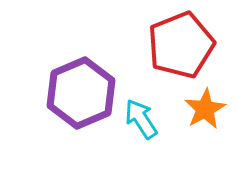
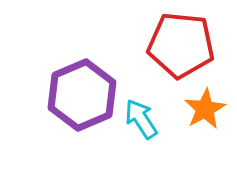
red pentagon: rotated 28 degrees clockwise
purple hexagon: moved 1 px right, 2 px down
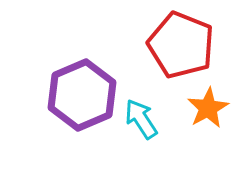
red pentagon: rotated 16 degrees clockwise
orange star: moved 3 px right, 1 px up
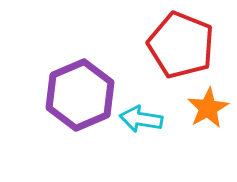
purple hexagon: moved 2 px left
cyan arrow: rotated 48 degrees counterclockwise
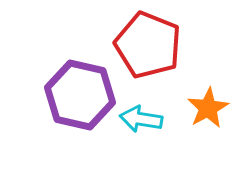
red pentagon: moved 33 px left
purple hexagon: rotated 24 degrees counterclockwise
